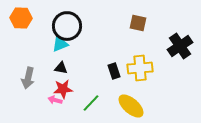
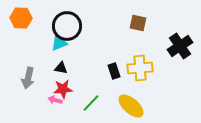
cyan triangle: moved 1 px left, 1 px up
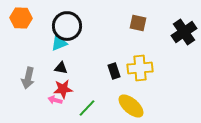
black cross: moved 4 px right, 14 px up
green line: moved 4 px left, 5 px down
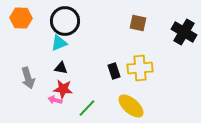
black circle: moved 2 px left, 5 px up
black cross: rotated 25 degrees counterclockwise
gray arrow: rotated 30 degrees counterclockwise
red star: rotated 12 degrees clockwise
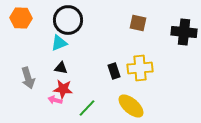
black circle: moved 3 px right, 1 px up
black cross: rotated 25 degrees counterclockwise
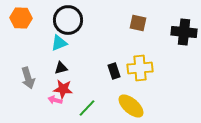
black triangle: rotated 24 degrees counterclockwise
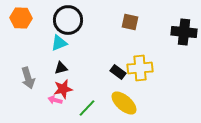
brown square: moved 8 px left, 1 px up
black rectangle: moved 4 px right, 1 px down; rotated 35 degrees counterclockwise
red star: rotated 18 degrees counterclockwise
yellow ellipse: moved 7 px left, 3 px up
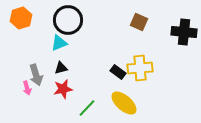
orange hexagon: rotated 20 degrees counterclockwise
brown square: moved 9 px right; rotated 12 degrees clockwise
gray arrow: moved 8 px right, 3 px up
pink arrow: moved 28 px left, 12 px up; rotated 120 degrees counterclockwise
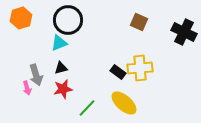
black cross: rotated 20 degrees clockwise
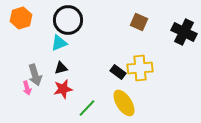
gray arrow: moved 1 px left
yellow ellipse: rotated 16 degrees clockwise
